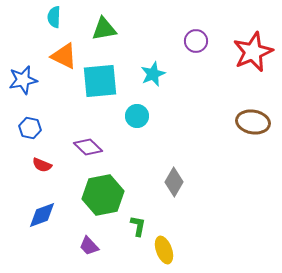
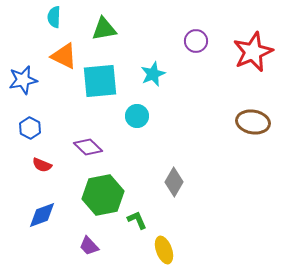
blue hexagon: rotated 15 degrees clockwise
green L-shape: moved 1 px left, 6 px up; rotated 35 degrees counterclockwise
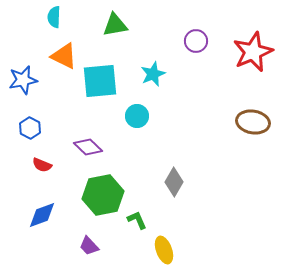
green triangle: moved 11 px right, 4 px up
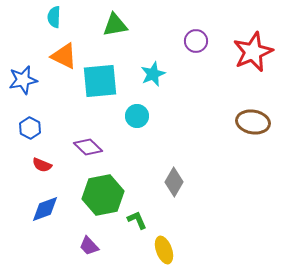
blue diamond: moved 3 px right, 6 px up
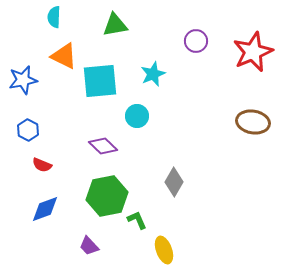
blue hexagon: moved 2 px left, 2 px down
purple diamond: moved 15 px right, 1 px up
green hexagon: moved 4 px right, 1 px down
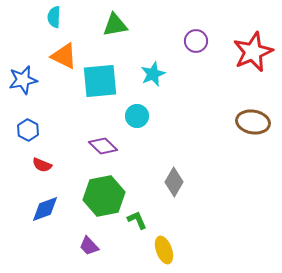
green hexagon: moved 3 px left
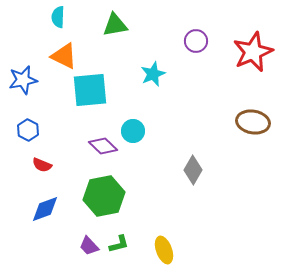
cyan semicircle: moved 4 px right
cyan square: moved 10 px left, 9 px down
cyan circle: moved 4 px left, 15 px down
gray diamond: moved 19 px right, 12 px up
green L-shape: moved 18 px left, 24 px down; rotated 100 degrees clockwise
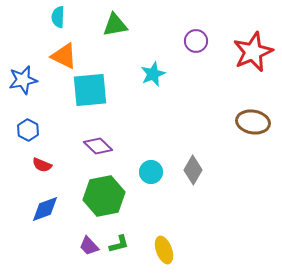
cyan circle: moved 18 px right, 41 px down
purple diamond: moved 5 px left
